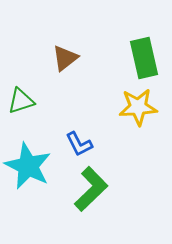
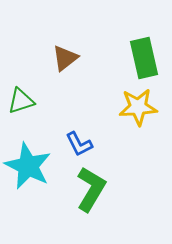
green L-shape: rotated 15 degrees counterclockwise
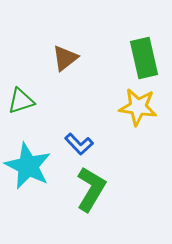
yellow star: rotated 12 degrees clockwise
blue L-shape: rotated 16 degrees counterclockwise
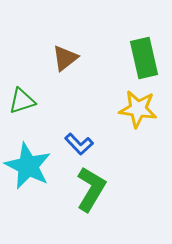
green triangle: moved 1 px right
yellow star: moved 2 px down
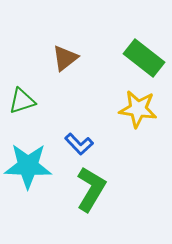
green rectangle: rotated 39 degrees counterclockwise
cyan star: rotated 24 degrees counterclockwise
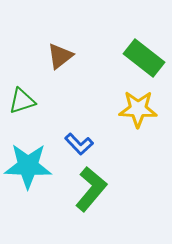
brown triangle: moved 5 px left, 2 px up
yellow star: rotated 6 degrees counterclockwise
green L-shape: rotated 9 degrees clockwise
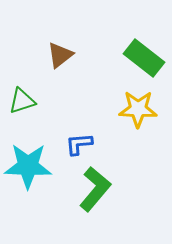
brown triangle: moved 1 px up
blue L-shape: rotated 128 degrees clockwise
green L-shape: moved 4 px right
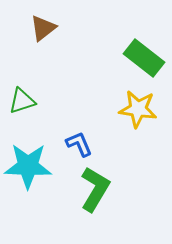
brown triangle: moved 17 px left, 27 px up
yellow star: rotated 6 degrees clockwise
blue L-shape: rotated 72 degrees clockwise
green L-shape: rotated 9 degrees counterclockwise
